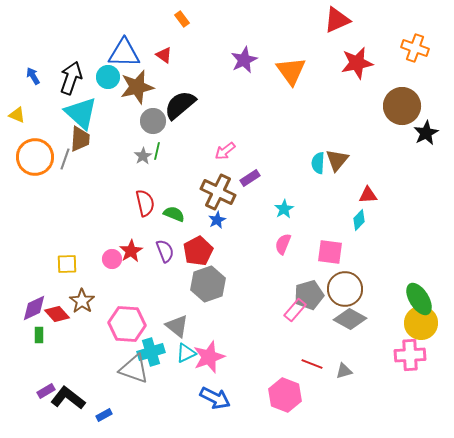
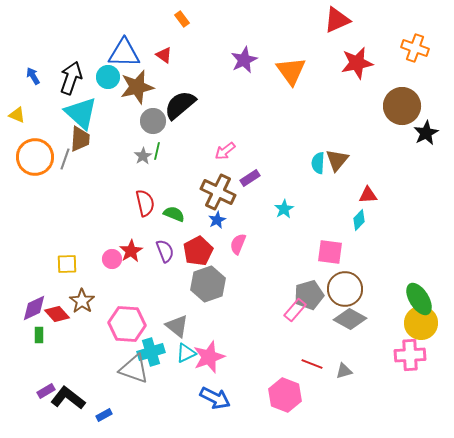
pink semicircle at (283, 244): moved 45 px left
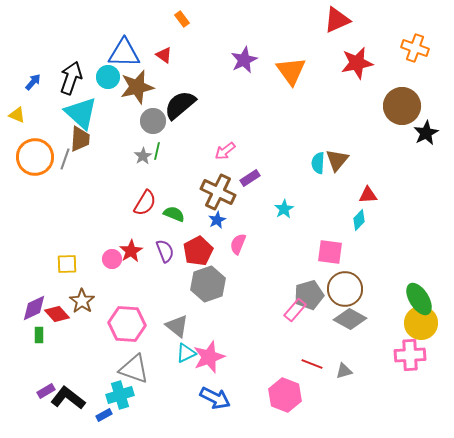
blue arrow at (33, 76): moved 6 px down; rotated 72 degrees clockwise
red semicircle at (145, 203): rotated 44 degrees clockwise
cyan cross at (151, 352): moved 31 px left, 43 px down
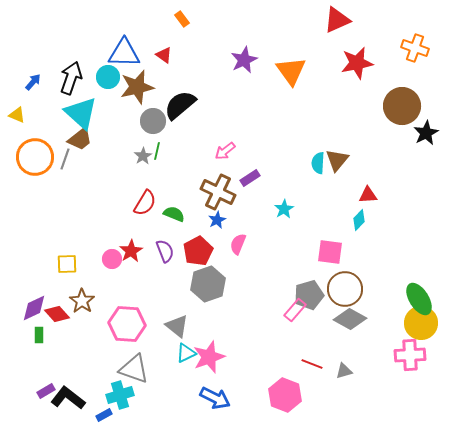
brown trapezoid at (80, 139): rotated 48 degrees clockwise
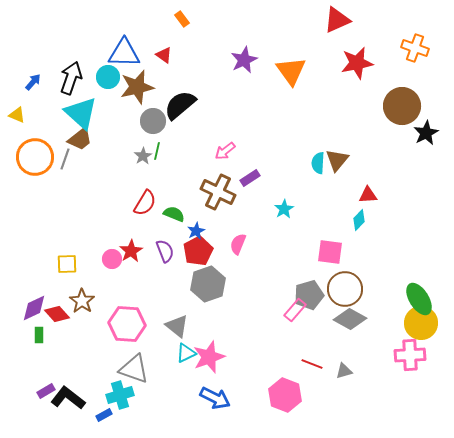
blue star at (217, 220): moved 21 px left, 11 px down
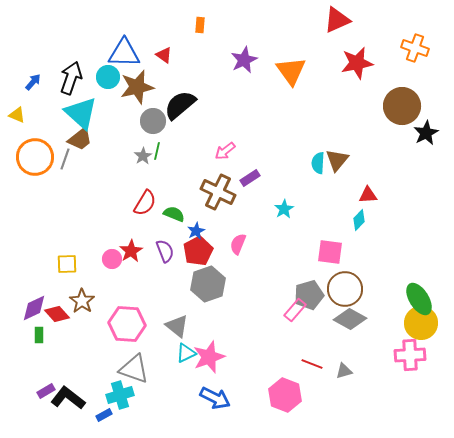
orange rectangle at (182, 19): moved 18 px right, 6 px down; rotated 42 degrees clockwise
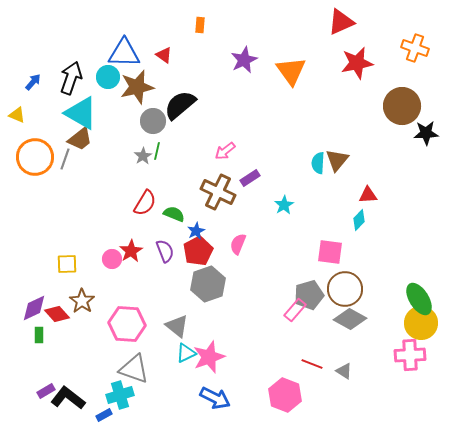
red triangle at (337, 20): moved 4 px right, 2 px down
cyan triangle at (81, 113): rotated 12 degrees counterclockwise
black star at (426, 133): rotated 25 degrees clockwise
cyan star at (284, 209): moved 4 px up
gray triangle at (344, 371): rotated 48 degrees clockwise
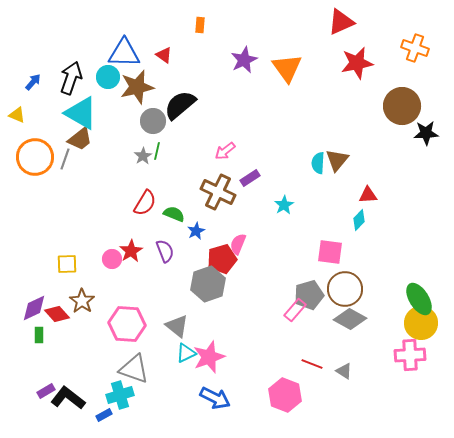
orange triangle at (291, 71): moved 4 px left, 3 px up
red pentagon at (198, 251): moved 24 px right, 8 px down; rotated 12 degrees clockwise
